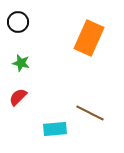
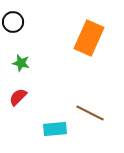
black circle: moved 5 px left
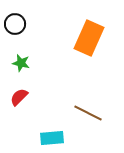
black circle: moved 2 px right, 2 px down
red semicircle: moved 1 px right
brown line: moved 2 px left
cyan rectangle: moved 3 px left, 9 px down
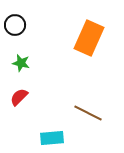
black circle: moved 1 px down
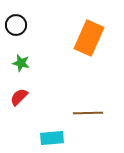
black circle: moved 1 px right
brown line: rotated 28 degrees counterclockwise
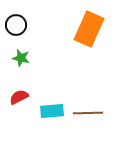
orange rectangle: moved 9 px up
green star: moved 5 px up
red semicircle: rotated 18 degrees clockwise
cyan rectangle: moved 27 px up
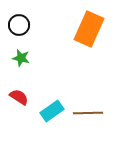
black circle: moved 3 px right
red semicircle: rotated 60 degrees clockwise
cyan rectangle: rotated 30 degrees counterclockwise
